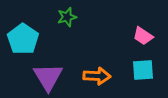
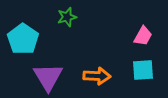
pink trapezoid: rotated 95 degrees counterclockwise
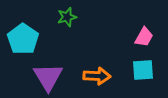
pink trapezoid: moved 1 px right, 1 px down
